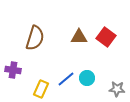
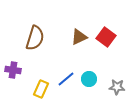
brown triangle: rotated 24 degrees counterclockwise
cyan circle: moved 2 px right, 1 px down
gray star: moved 2 px up
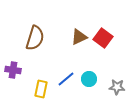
red square: moved 3 px left, 1 px down
yellow rectangle: rotated 12 degrees counterclockwise
